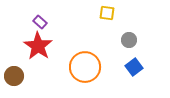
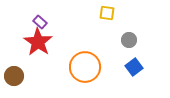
red star: moved 4 px up
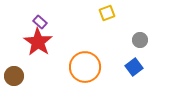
yellow square: rotated 28 degrees counterclockwise
gray circle: moved 11 px right
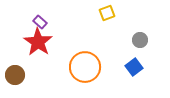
brown circle: moved 1 px right, 1 px up
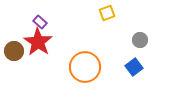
brown circle: moved 1 px left, 24 px up
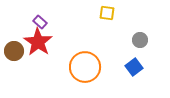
yellow square: rotated 28 degrees clockwise
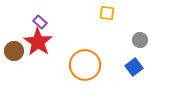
orange circle: moved 2 px up
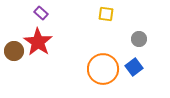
yellow square: moved 1 px left, 1 px down
purple rectangle: moved 1 px right, 9 px up
gray circle: moved 1 px left, 1 px up
orange circle: moved 18 px right, 4 px down
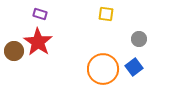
purple rectangle: moved 1 px left, 1 px down; rotated 24 degrees counterclockwise
